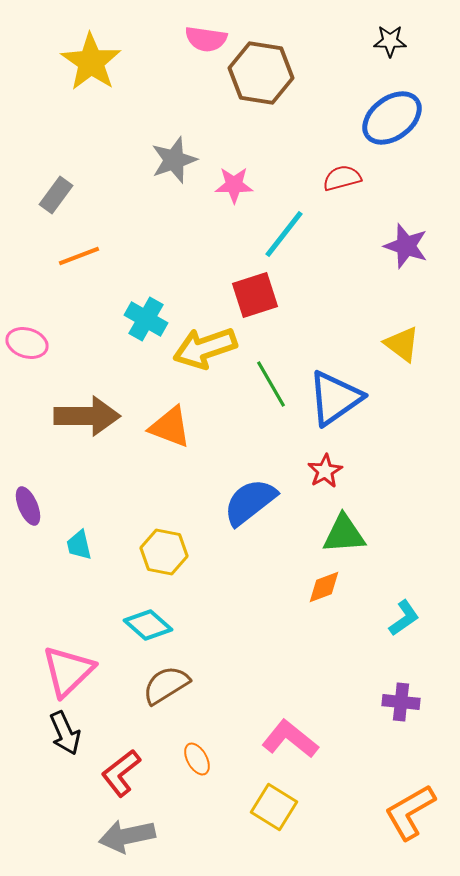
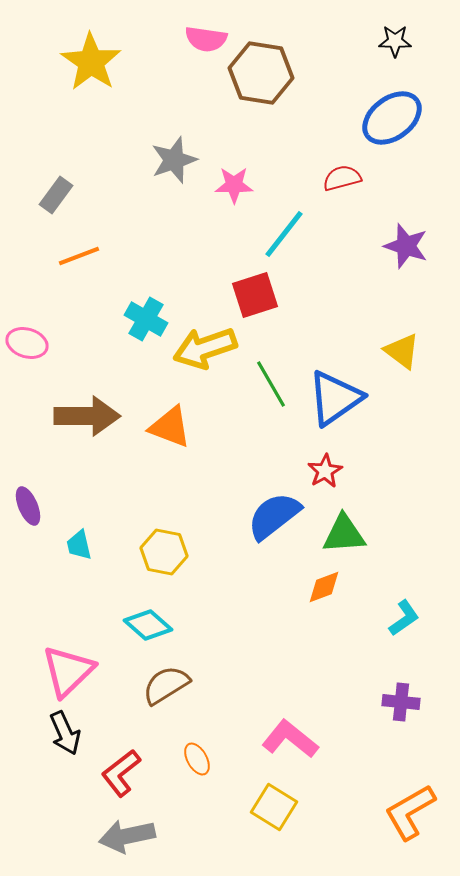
black star: moved 5 px right
yellow triangle: moved 7 px down
blue semicircle: moved 24 px right, 14 px down
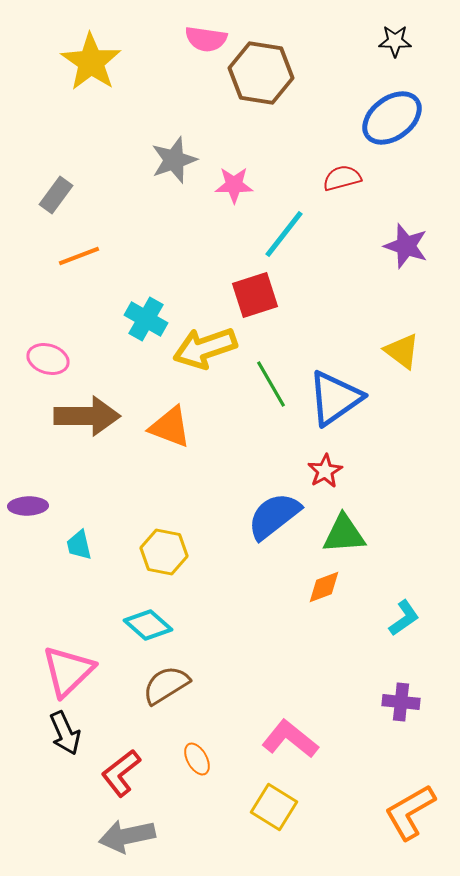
pink ellipse: moved 21 px right, 16 px down
purple ellipse: rotated 69 degrees counterclockwise
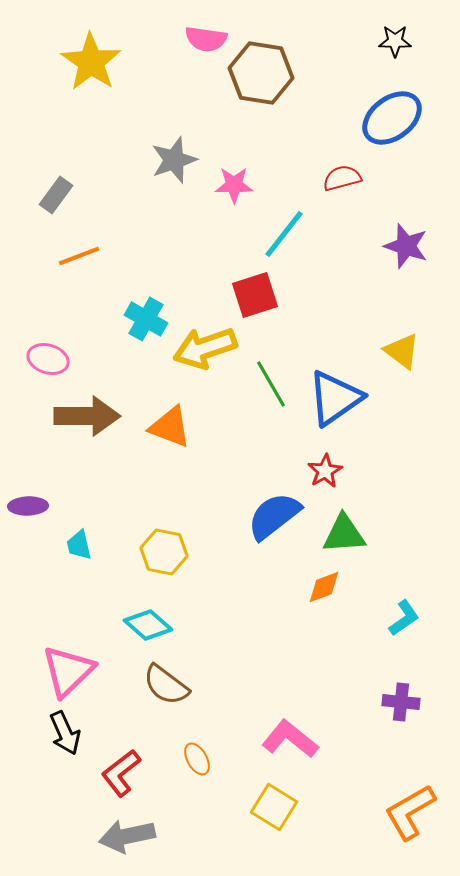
brown semicircle: rotated 111 degrees counterclockwise
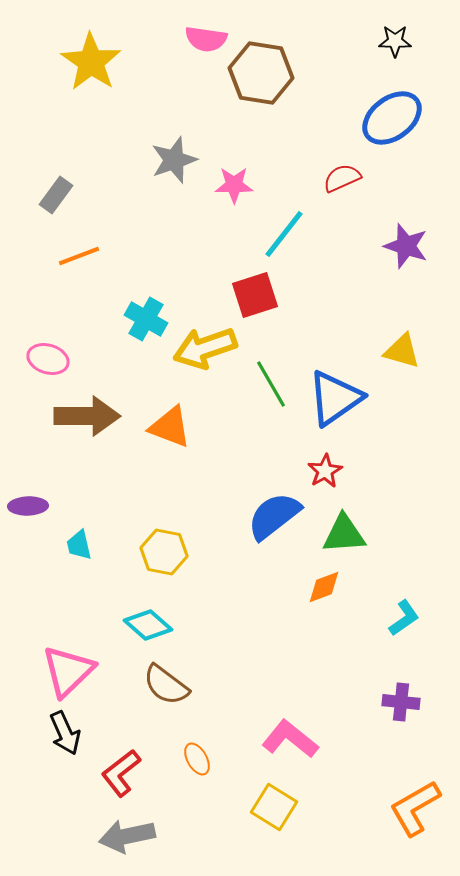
red semicircle: rotated 9 degrees counterclockwise
yellow triangle: rotated 21 degrees counterclockwise
orange L-shape: moved 5 px right, 4 px up
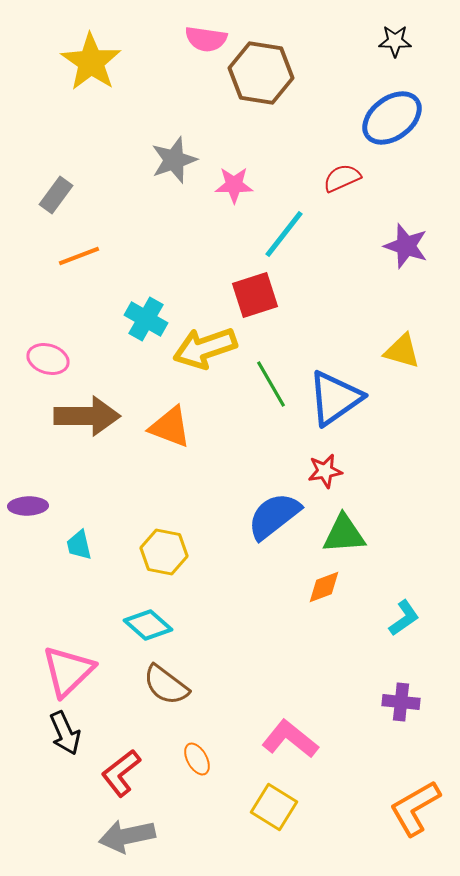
red star: rotated 20 degrees clockwise
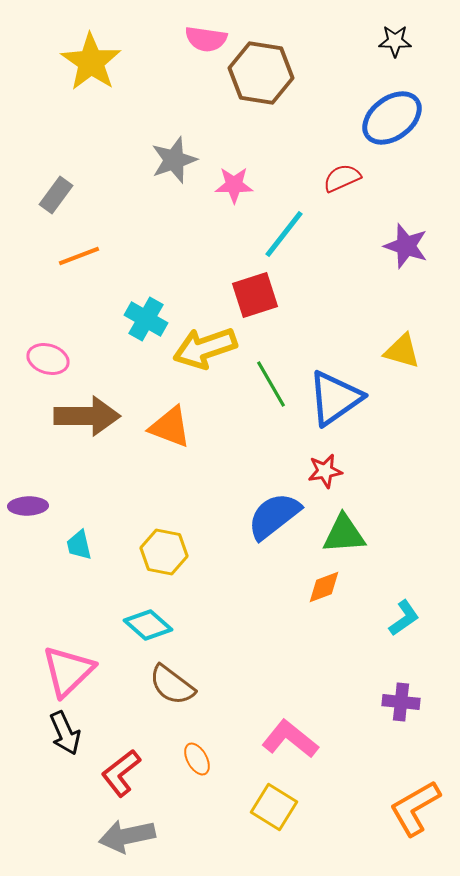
brown semicircle: moved 6 px right
